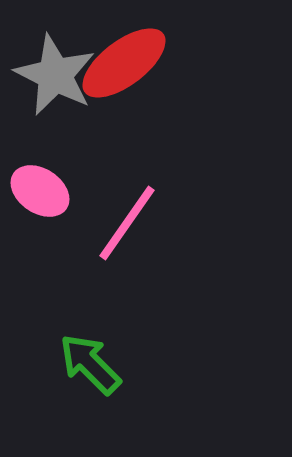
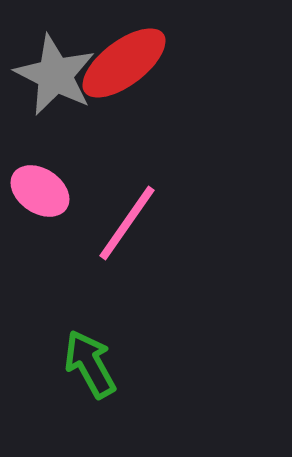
green arrow: rotated 16 degrees clockwise
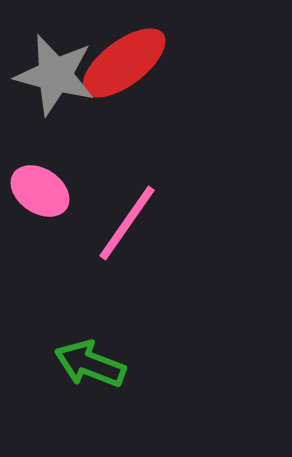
gray star: rotated 12 degrees counterclockwise
green arrow: rotated 40 degrees counterclockwise
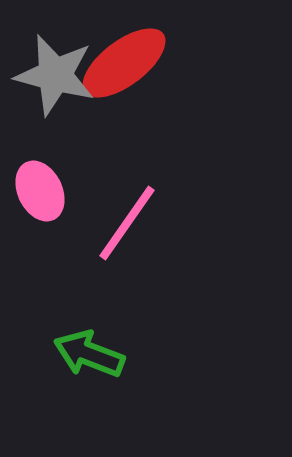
pink ellipse: rotated 30 degrees clockwise
green arrow: moved 1 px left, 10 px up
